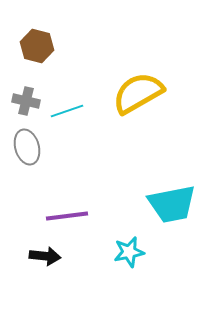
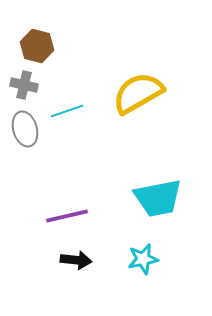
gray cross: moved 2 px left, 16 px up
gray ellipse: moved 2 px left, 18 px up
cyan trapezoid: moved 14 px left, 6 px up
purple line: rotated 6 degrees counterclockwise
cyan star: moved 14 px right, 7 px down
black arrow: moved 31 px right, 4 px down
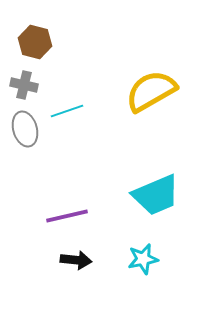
brown hexagon: moved 2 px left, 4 px up
yellow semicircle: moved 13 px right, 2 px up
cyan trapezoid: moved 2 px left, 3 px up; rotated 12 degrees counterclockwise
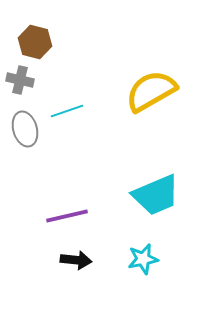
gray cross: moved 4 px left, 5 px up
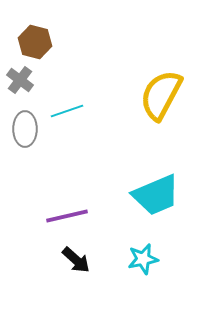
gray cross: rotated 24 degrees clockwise
yellow semicircle: moved 10 px right, 4 px down; rotated 32 degrees counterclockwise
gray ellipse: rotated 16 degrees clockwise
black arrow: rotated 36 degrees clockwise
